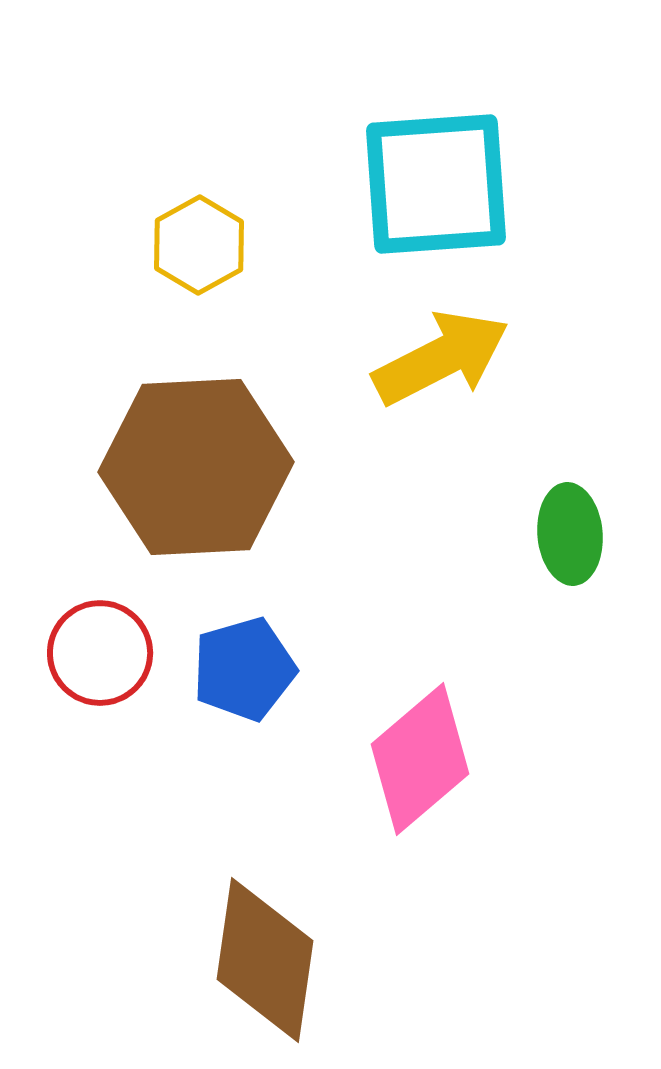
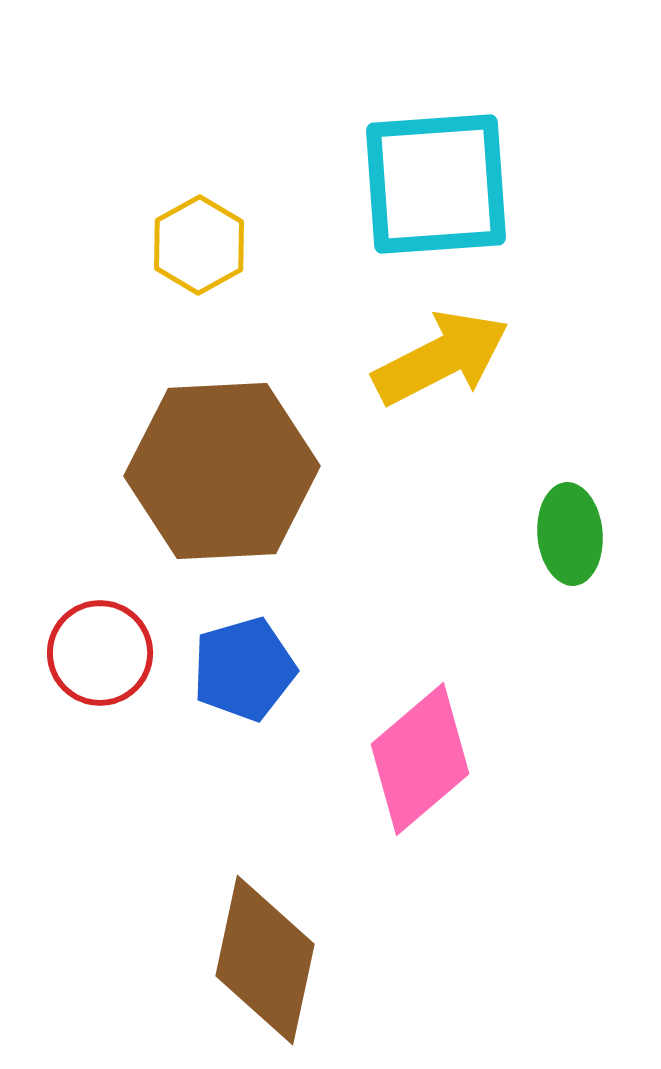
brown hexagon: moved 26 px right, 4 px down
brown diamond: rotated 4 degrees clockwise
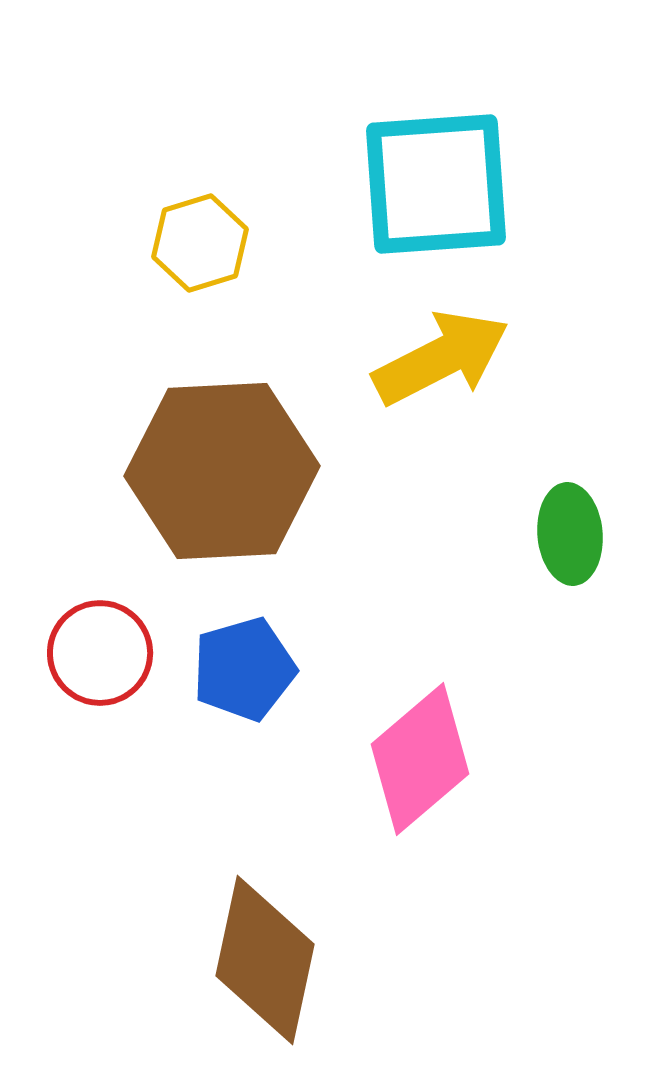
yellow hexagon: moved 1 px right, 2 px up; rotated 12 degrees clockwise
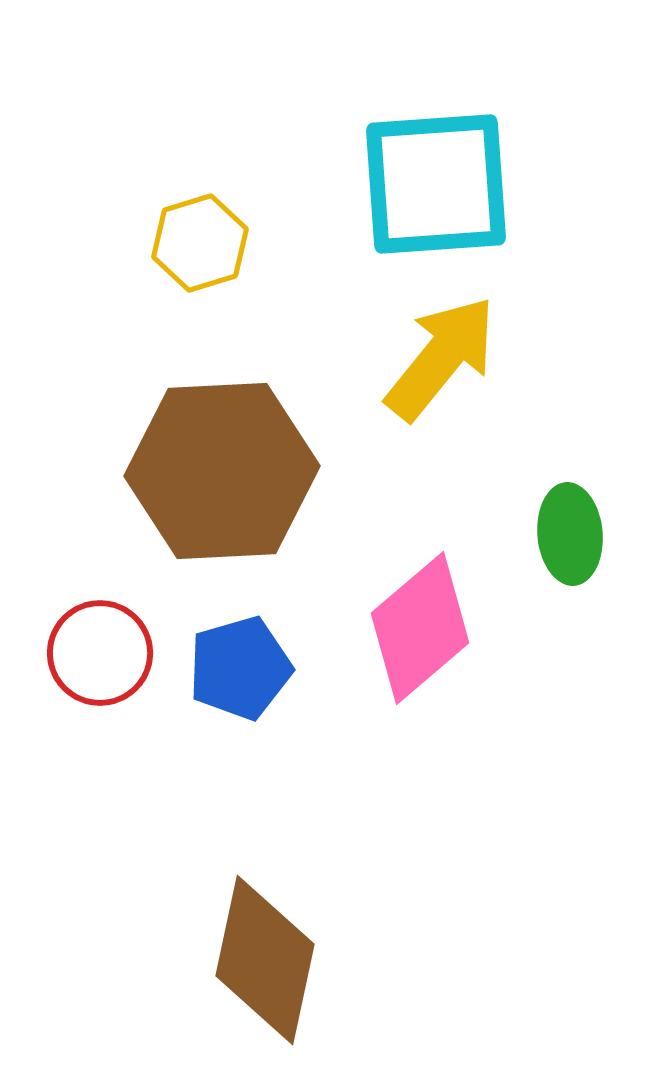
yellow arrow: rotated 24 degrees counterclockwise
blue pentagon: moved 4 px left, 1 px up
pink diamond: moved 131 px up
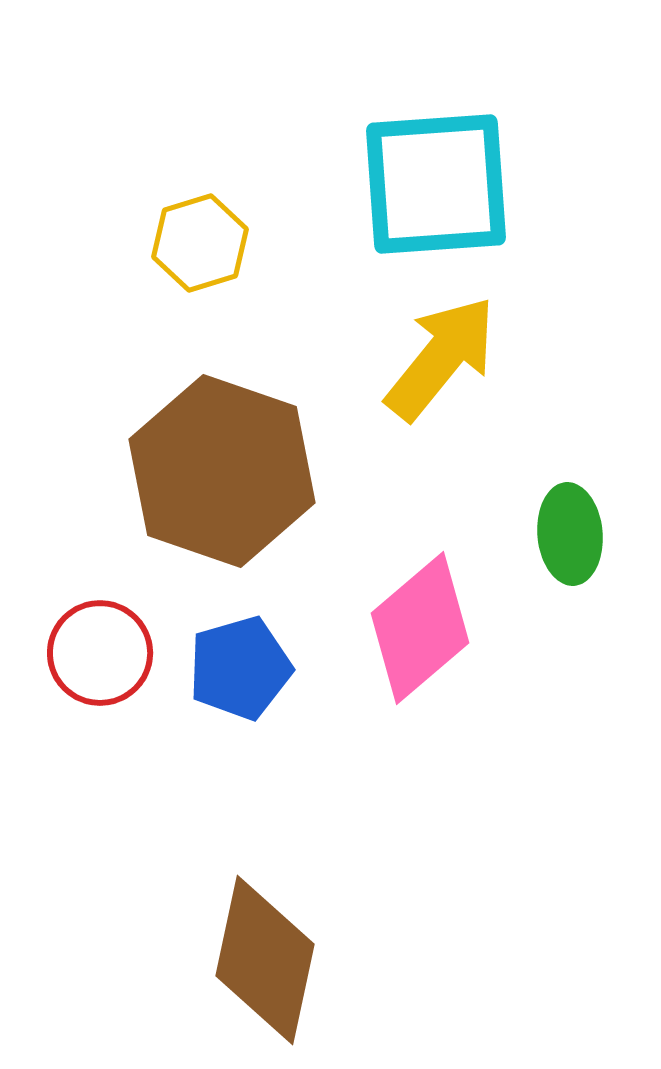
brown hexagon: rotated 22 degrees clockwise
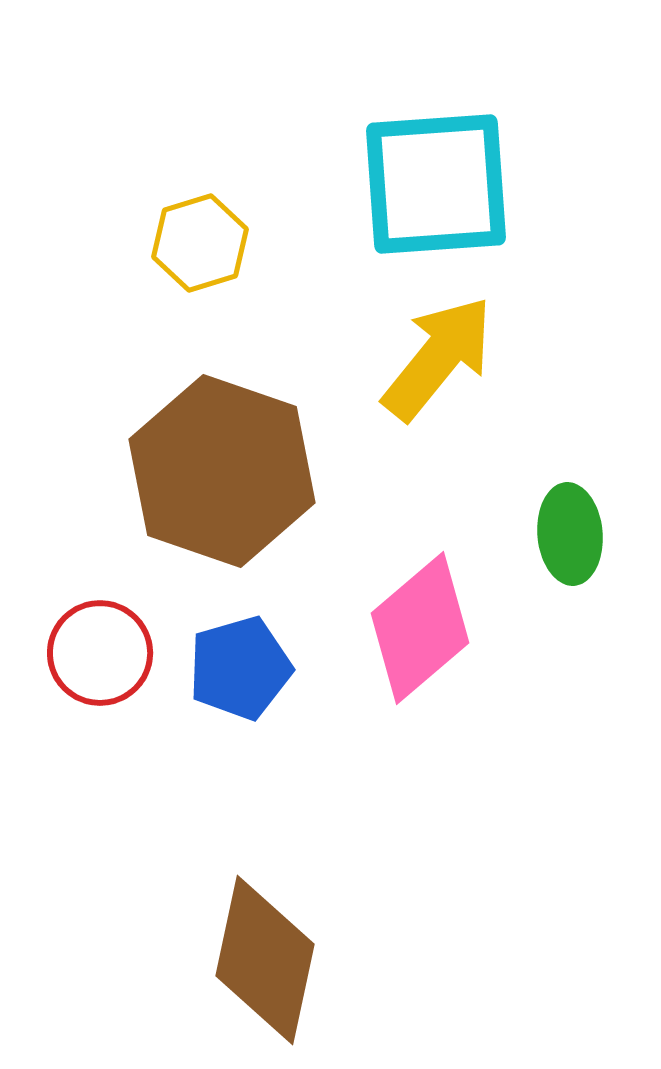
yellow arrow: moved 3 px left
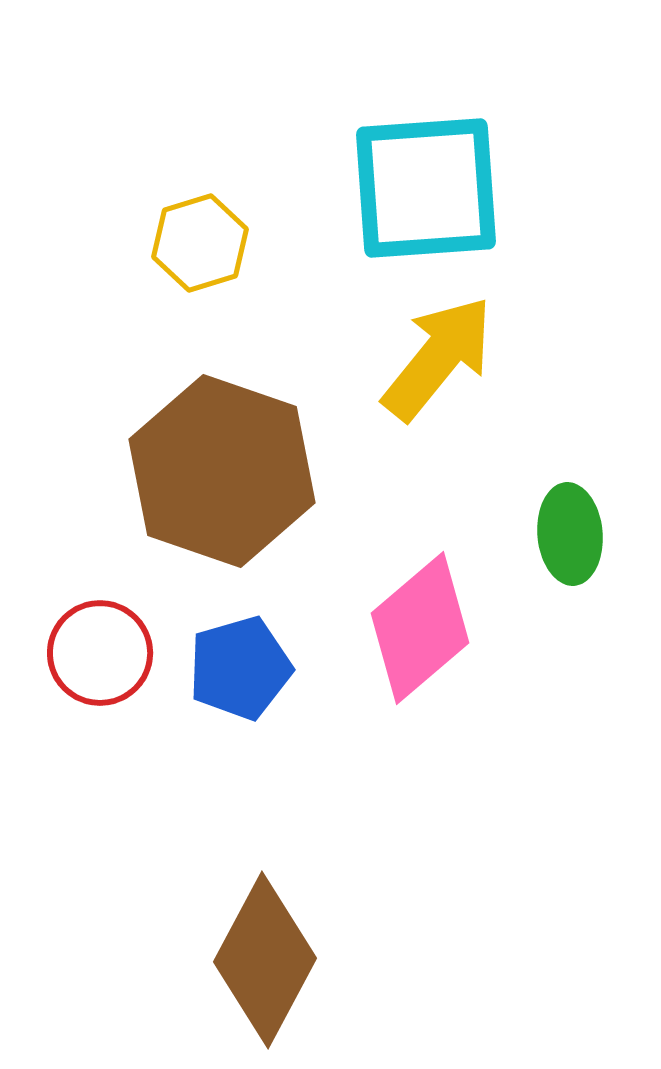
cyan square: moved 10 px left, 4 px down
brown diamond: rotated 16 degrees clockwise
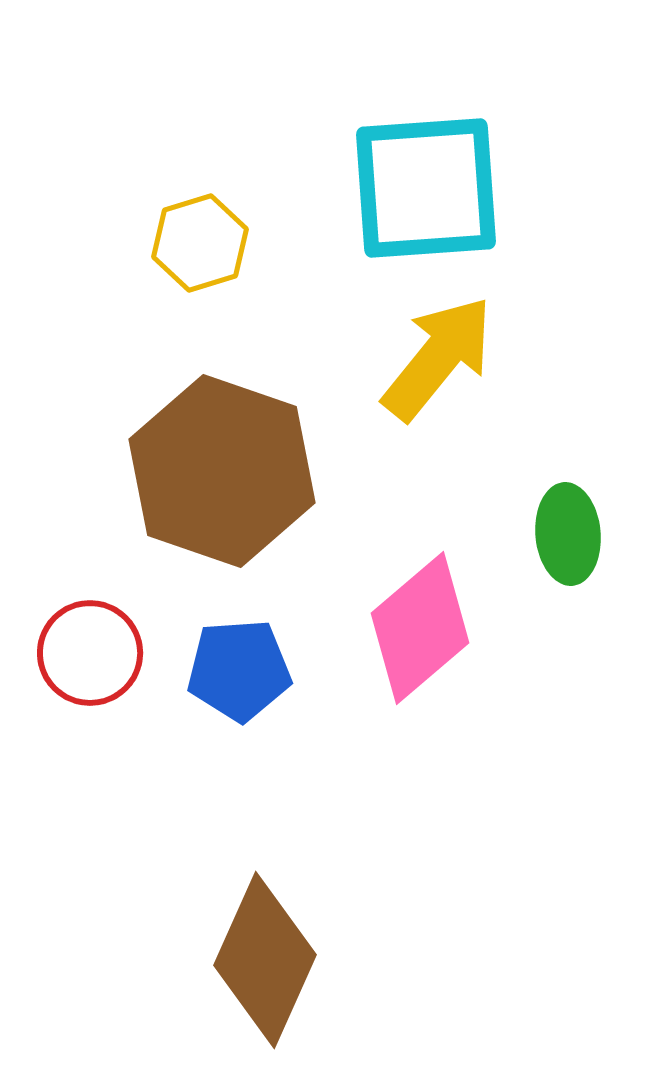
green ellipse: moved 2 px left
red circle: moved 10 px left
blue pentagon: moved 1 px left, 2 px down; rotated 12 degrees clockwise
brown diamond: rotated 4 degrees counterclockwise
